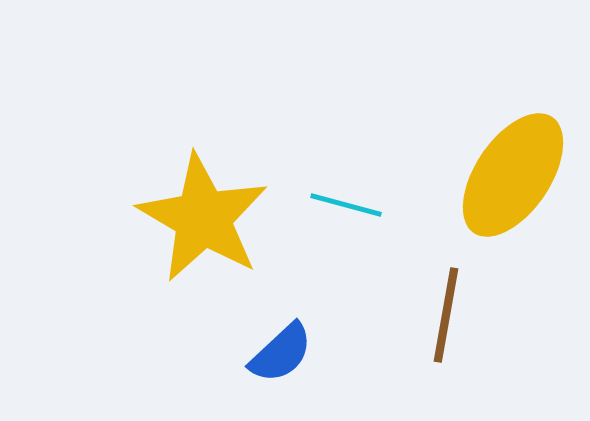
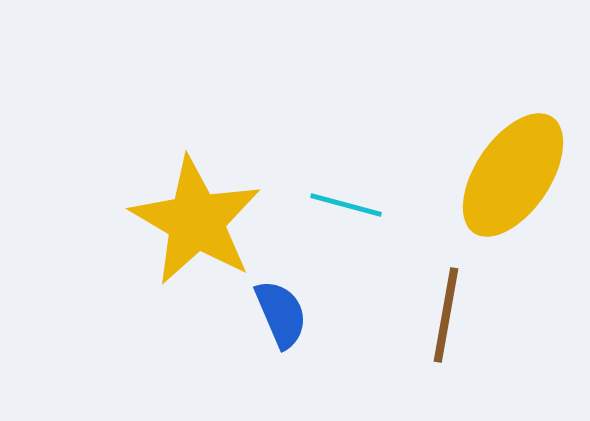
yellow star: moved 7 px left, 3 px down
blue semicircle: moved 39 px up; rotated 70 degrees counterclockwise
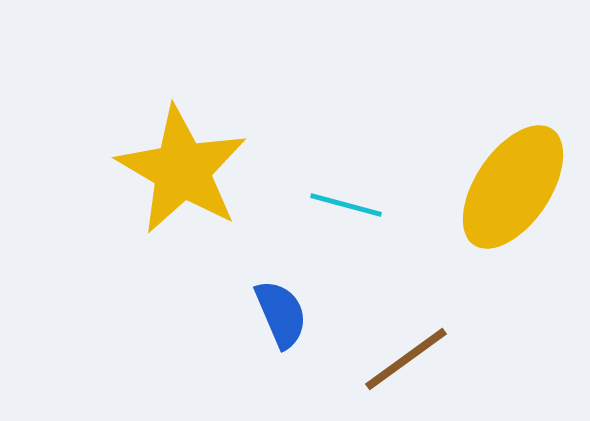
yellow ellipse: moved 12 px down
yellow star: moved 14 px left, 51 px up
brown line: moved 40 px left, 44 px down; rotated 44 degrees clockwise
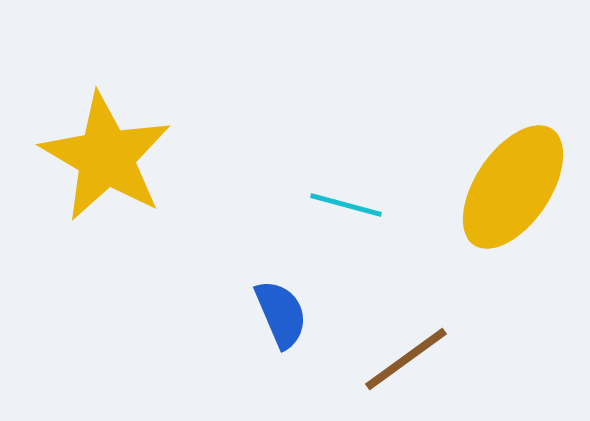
yellow star: moved 76 px left, 13 px up
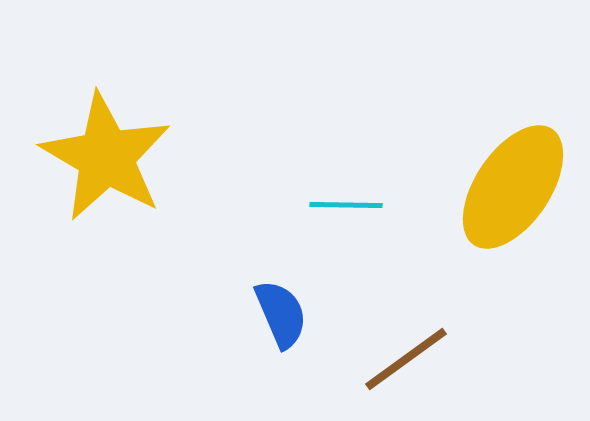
cyan line: rotated 14 degrees counterclockwise
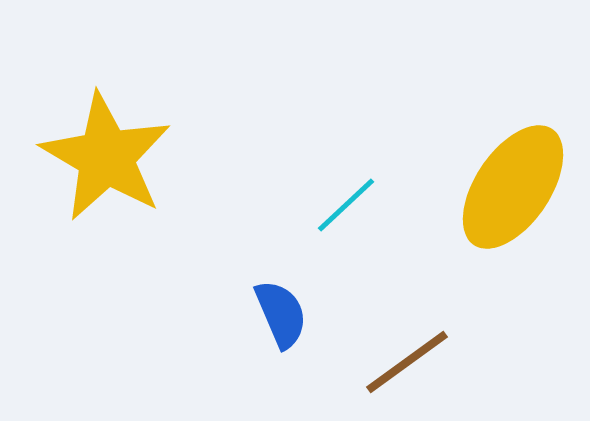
cyan line: rotated 44 degrees counterclockwise
brown line: moved 1 px right, 3 px down
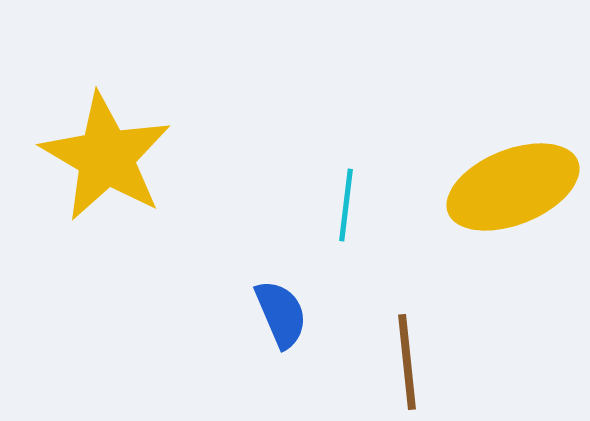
yellow ellipse: rotated 34 degrees clockwise
cyan line: rotated 40 degrees counterclockwise
brown line: rotated 60 degrees counterclockwise
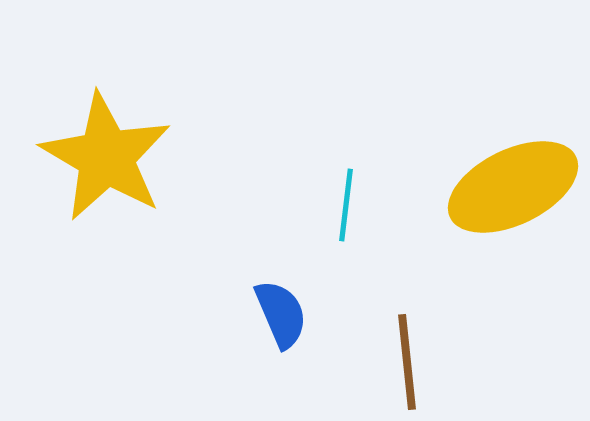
yellow ellipse: rotated 4 degrees counterclockwise
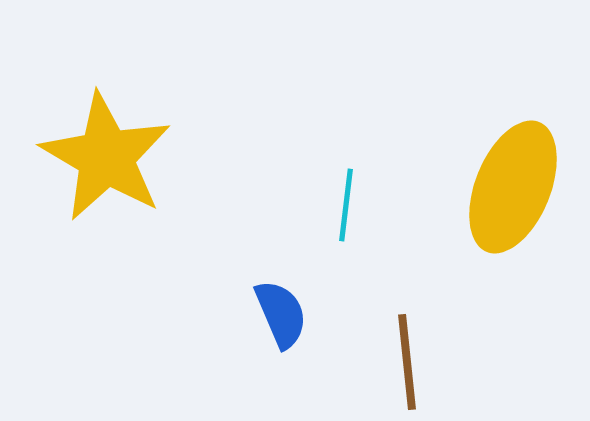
yellow ellipse: rotated 42 degrees counterclockwise
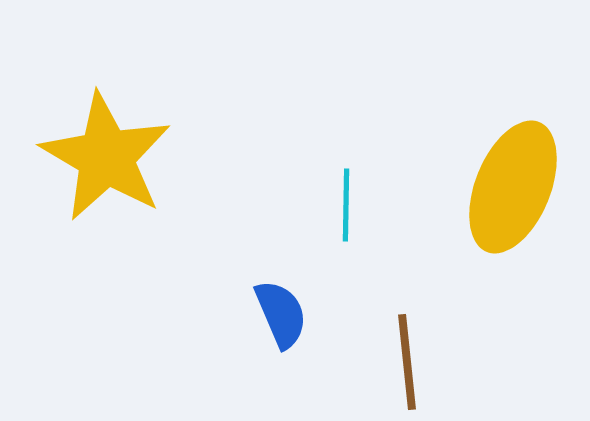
cyan line: rotated 6 degrees counterclockwise
